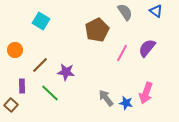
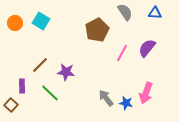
blue triangle: moved 1 px left, 2 px down; rotated 32 degrees counterclockwise
orange circle: moved 27 px up
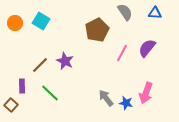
purple star: moved 1 px left, 11 px up; rotated 18 degrees clockwise
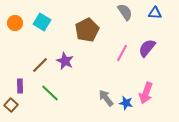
cyan square: moved 1 px right, 1 px down
brown pentagon: moved 10 px left
purple rectangle: moved 2 px left
